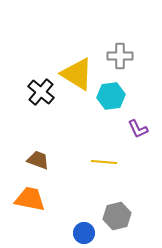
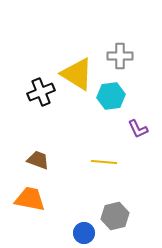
black cross: rotated 28 degrees clockwise
gray hexagon: moved 2 px left
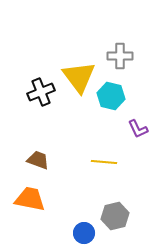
yellow triangle: moved 2 px right, 3 px down; rotated 21 degrees clockwise
cyan hexagon: rotated 20 degrees clockwise
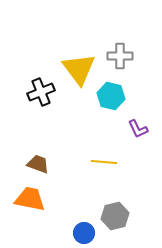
yellow triangle: moved 8 px up
brown trapezoid: moved 4 px down
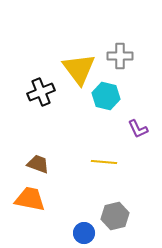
cyan hexagon: moved 5 px left
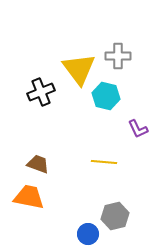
gray cross: moved 2 px left
orange trapezoid: moved 1 px left, 2 px up
blue circle: moved 4 px right, 1 px down
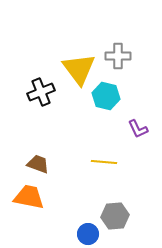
gray hexagon: rotated 8 degrees clockwise
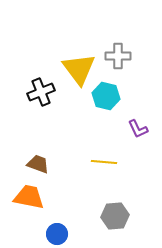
blue circle: moved 31 px left
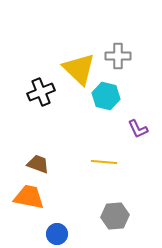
yellow triangle: rotated 9 degrees counterclockwise
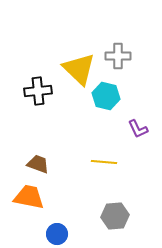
black cross: moved 3 px left, 1 px up; rotated 16 degrees clockwise
